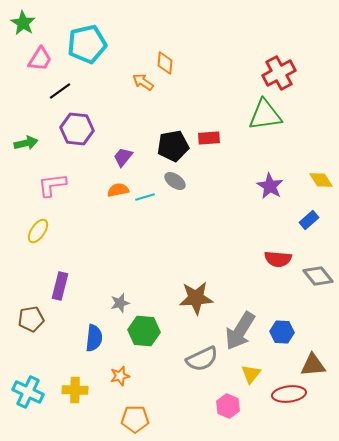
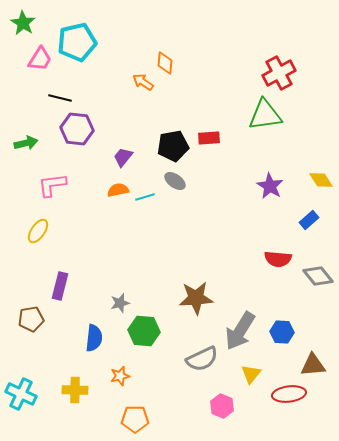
cyan pentagon: moved 10 px left, 2 px up
black line: moved 7 px down; rotated 50 degrees clockwise
cyan cross: moved 7 px left, 2 px down
pink hexagon: moved 6 px left
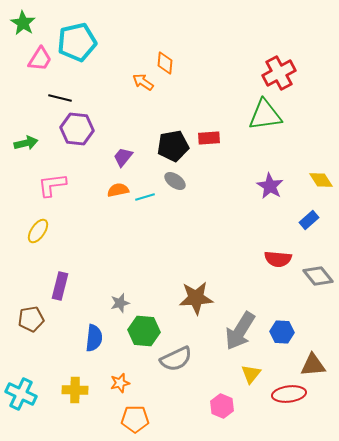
gray semicircle: moved 26 px left
orange star: moved 7 px down
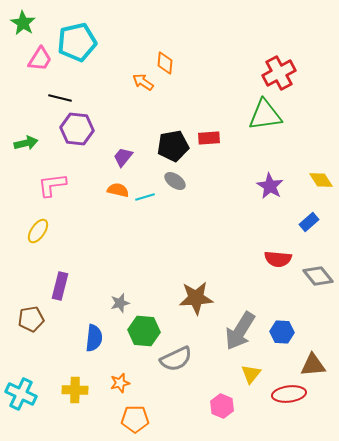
orange semicircle: rotated 25 degrees clockwise
blue rectangle: moved 2 px down
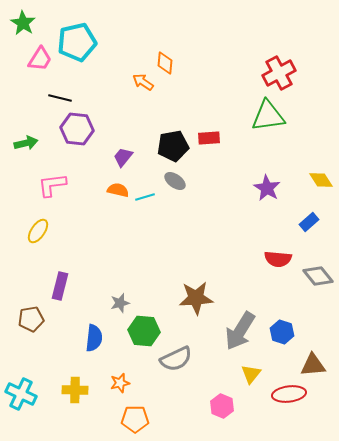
green triangle: moved 3 px right, 1 px down
purple star: moved 3 px left, 2 px down
blue hexagon: rotated 15 degrees clockwise
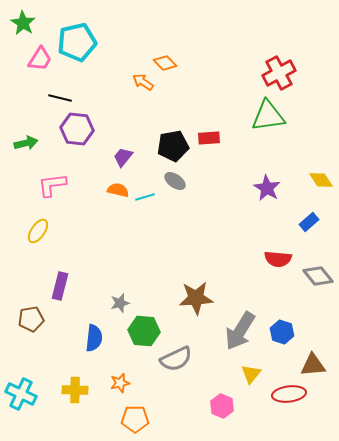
orange diamond: rotated 50 degrees counterclockwise
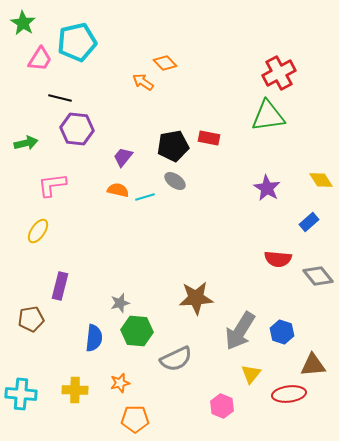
red rectangle: rotated 15 degrees clockwise
green hexagon: moved 7 px left
cyan cross: rotated 20 degrees counterclockwise
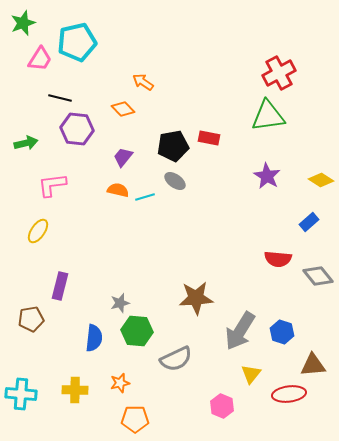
green star: rotated 20 degrees clockwise
orange diamond: moved 42 px left, 46 px down
yellow diamond: rotated 25 degrees counterclockwise
purple star: moved 12 px up
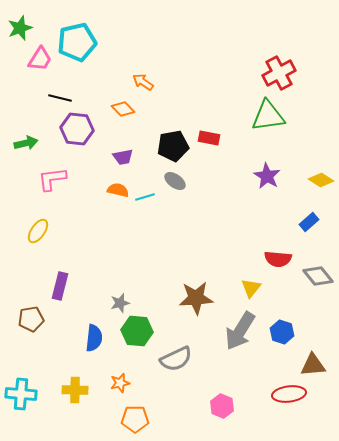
green star: moved 3 px left, 5 px down
purple trapezoid: rotated 140 degrees counterclockwise
pink L-shape: moved 6 px up
yellow triangle: moved 86 px up
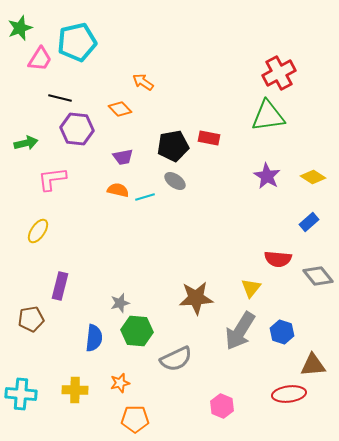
orange diamond: moved 3 px left
yellow diamond: moved 8 px left, 3 px up
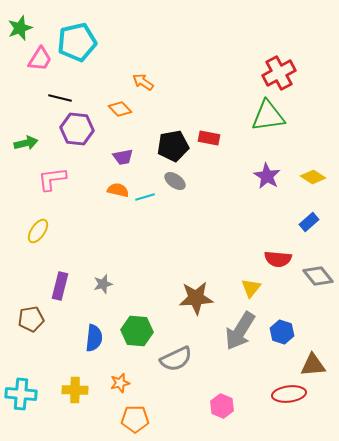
gray star: moved 17 px left, 19 px up
